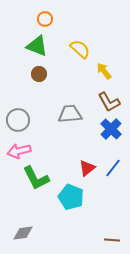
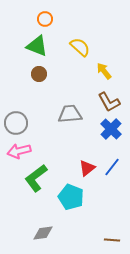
yellow semicircle: moved 2 px up
gray circle: moved 2 px left, 3 px down
blue line: moved 1 px left, 1 px up
green L-shape: rotated 80 degrees clockwise
gray diamond: moved 20 px right
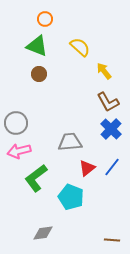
brown L-shape: moved 1 px left
gray trapezoid: moved 28 px down
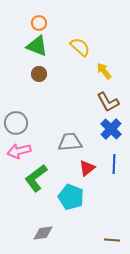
orange circle: moved 6 px left, 4 px down
blue line: moved 2 px right, 3 px up; rotated 36 degrees counterclockwise
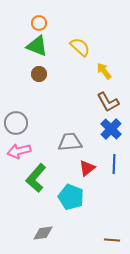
green L-shape: rotated 12 degrees counterclockwise
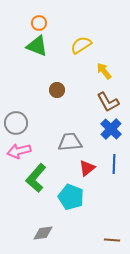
yellow semicircle: moved 1 px right, 2 px up; rotated 75 degrees counterclockwise
brown circle: moved 18 px right, 16 px down
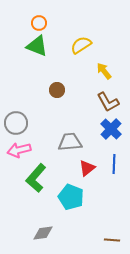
pink arrow: moved 1 px up
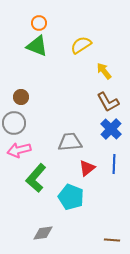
brown circle: moved 36 px left, 7 px down
gray circle: moved 2 px left
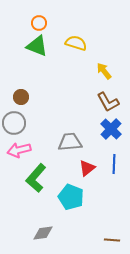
yellow semicircle: moved 5 px left, 2 px up; rotated 50 degrees clockwise
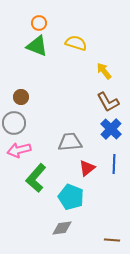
gray diamond: moved 19 px right, 5 px up
